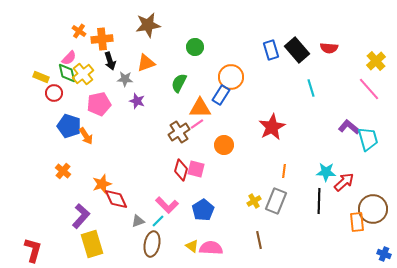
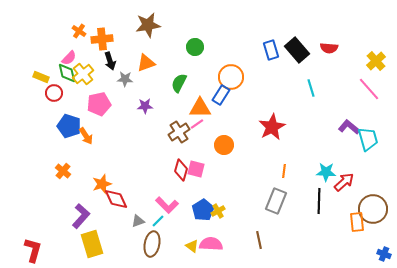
purple star at (137, 101): moved 8 px right, 5 px down; rotated 21 degrees counterclockwise
yellow cross at (254, 201): moved 36 px left, 10 px down
pink semicircle at (211, 248): moved 4 px up
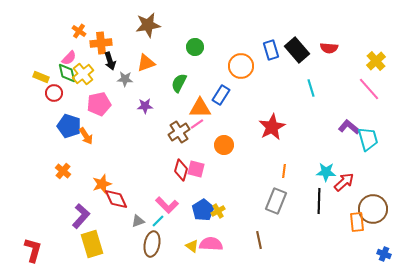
orange cross at (102, 39): moved 1 px left, 4 px down
orange circle at (231, 77): moved 10 px right, 11 px up
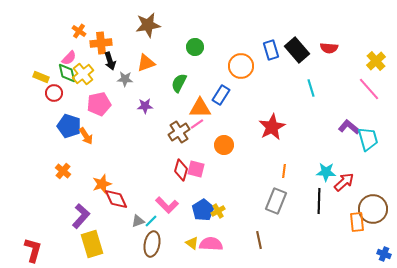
cyan line at (158, 221): moved 7 px left
yellow triangle at (192, 246): moved 3 px up
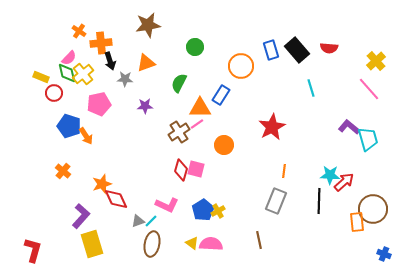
cyan star at (326, 172): moved 4 px right, 3 px down
pink L-shape at (167, 205): rotated 20 degrees counterclockwise
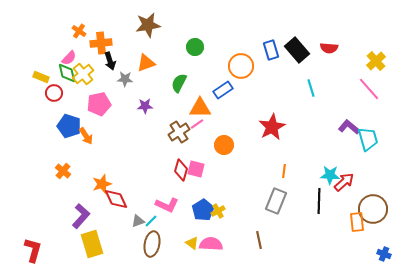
blue rectangle at (221, 95): moved 2 px right, 5 px up; rotated 24 degrees clockwise
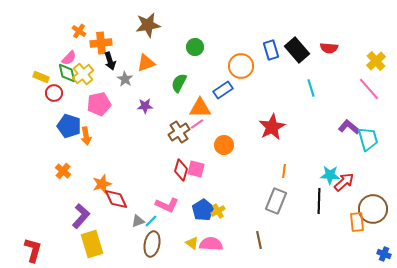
gray star at (125, 79): rotated 28 degrees clockwise
orange arrow at (86, 136): rotated 24 degrees clockwise
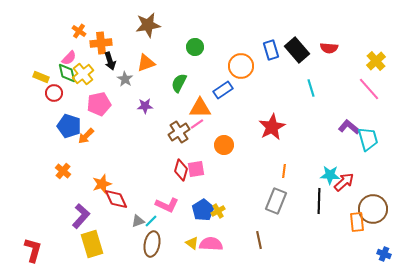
orange arrow at (86, 136): rotated 54 degrees clockwise
pink square at (196, 169): rotated 24 degrees counterclockwise
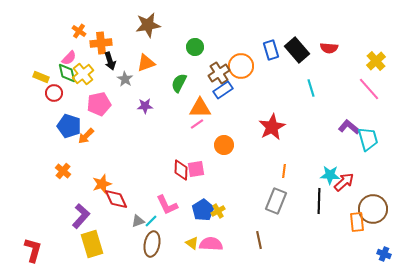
brown cross at (179, 132): moved 40 px right, 59 px up
red diamond at (181, 170): rotated 15 degrees counterclockwise
pink L-shape at (167, 205): rotated 40 degrees clockwise
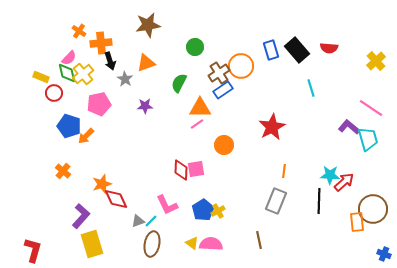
pink line at (369, 89): moved 2 px right, 19 px down; rotated 15 degrees counterclockwise
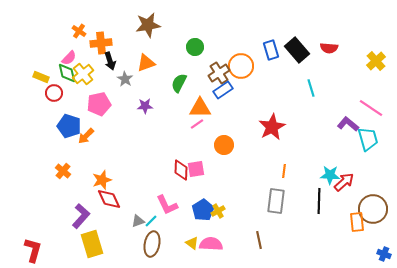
purple L-shape at (349, 127): moved 1 px left, 3 px up
orange star at (102, 184): moved 4 px up
red diamond at (116, 199): moved 7 px left
gray rectangle at (276, 201): rotated 15 degrees counterclockwise
